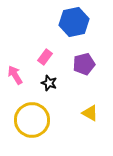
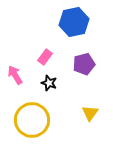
yellow triangle: rotated 36 degrees clockwise
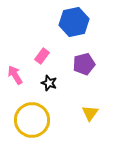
pink rectangle: moved 3 px left, 1 px up
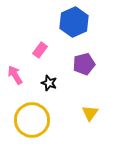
blue hexagon: rotated 12 degrees counterclockwise
pink rectangle: moved 2 px left, 6 px up
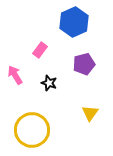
yellow circle: moved 10 px down
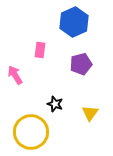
pink rectangle: rotated 28 degrees counterclockwise
purple pentagon: moved 3 px left
black star: moved 6 px right, 21 px down
yellow circle: moved 1 px left, 2 px down
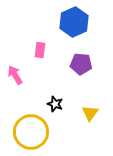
purple pentagon: rotated 20 degrees clockwise
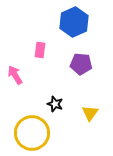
yellow circle: moved 1 px right, 1 px down
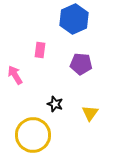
blue hexagon: moved 3 px up
yellow circle: moved 1 px right, 2 px down
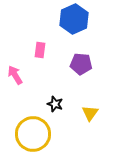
yellow circle: moved 1 px up
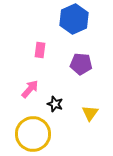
pink arrow: moved 15 px right, 14 px down; rotated 72 degrees clockwise
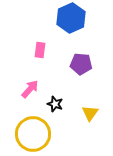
blue hexagon: moved 3 px left, 1 px up
